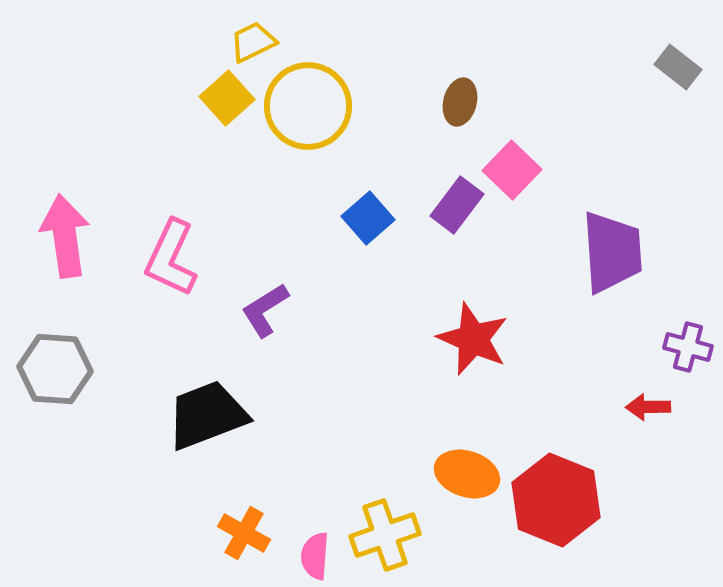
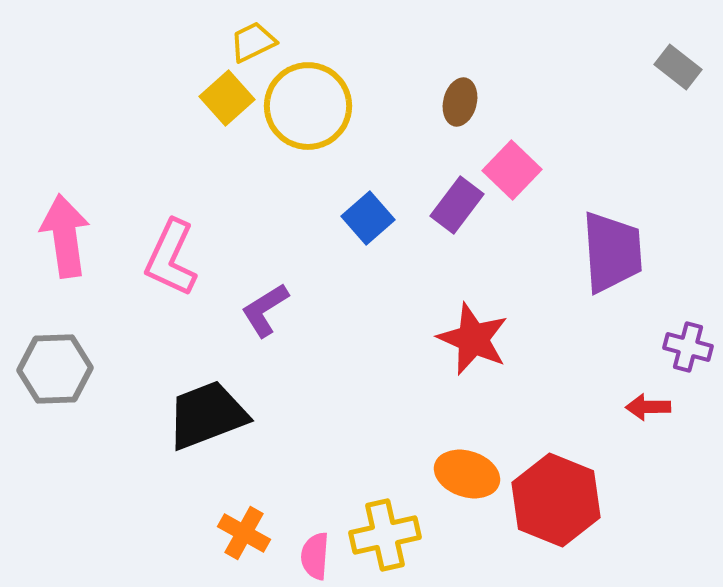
gray hexagon: rotated 6 degrees counterclockwise
yellow cross: rotated 6 degrees clockwise
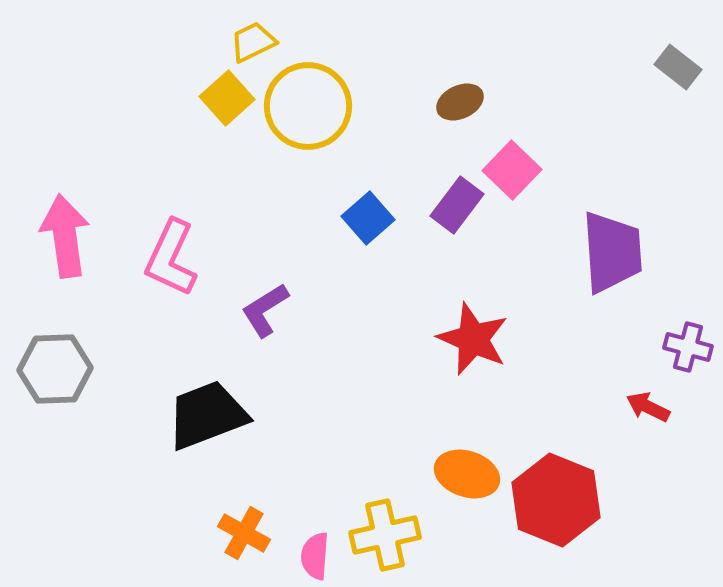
brown ellipse: rotated 51 degrees clockwise
red arrow: rotated 27 degrees clockwise
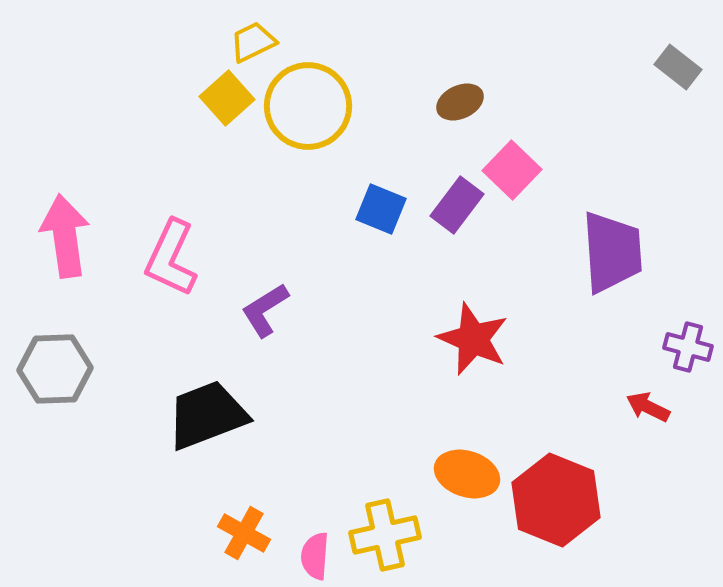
blue square: moved 13 px right, 9 px up; rotated 27 degrees counterclockwise
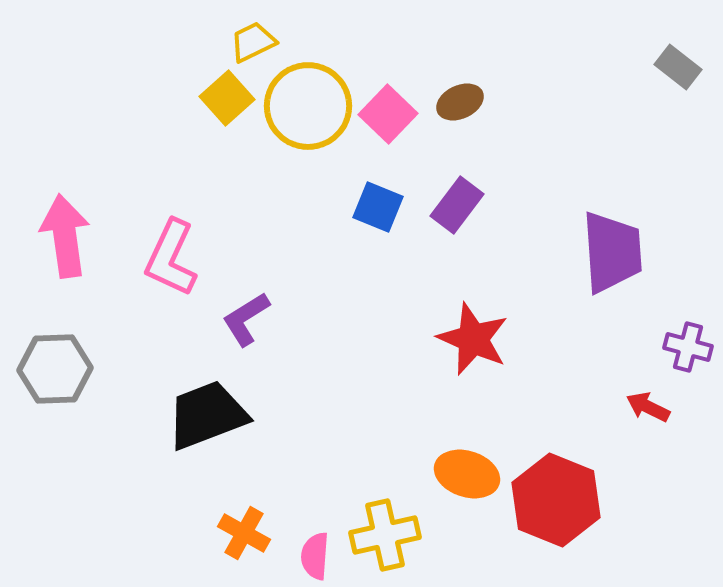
pink square: moved 124 px left, 56 px up
blue square: moved 3 px left, 2 px up
purple L-shape: moved 19 px left, 9 px down
